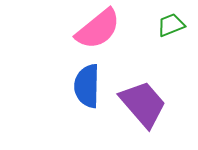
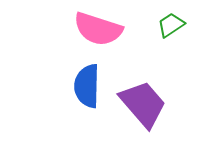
green trapezoid: rotated 12 degrees counterclockwise
pink semicircle: rotated 57 degrees clockwise
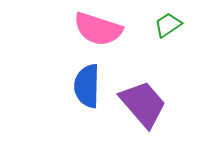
green trapezoid: moved 3 px left
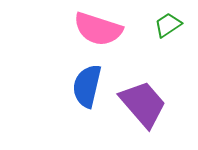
blue semicircle: rotated 12 degrees clockwise
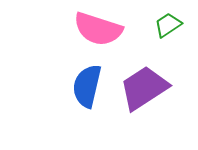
purple trapezoid: moved 1 px right, 16 px up; rotated 82 degrees counterclockwise
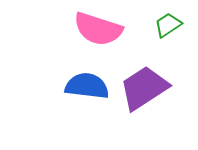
blue semicircle: rotated 84 degrees clockwise
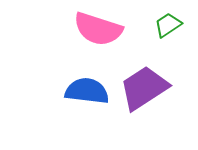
blue semicircle: moved 5 px down
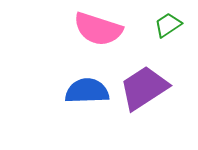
blue semicircle: rotated 9 degrees counterclockwise
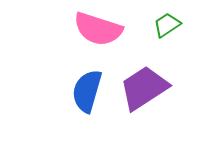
green trapezoid: moved 1 px left
blue semicircle: rotated 72 degrees counterclockwise
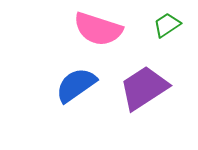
blue semicircle: moved 11 px left, 6 px up; rotated 39 degrees clockwise
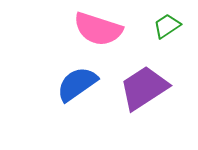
green trapezoid: moved 1 px down
blue semicircle: moved 1 px right, 1 px up
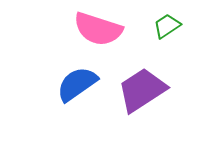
purple trapezoid: moved 2 px left, 2 px down
